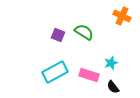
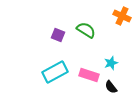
green semicircle: moved 2 px right, 2 px up
black semicircle: moved 2 px left
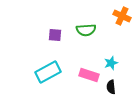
green semicircle: rotated 144 degrees clockwise
purple square: moved 3 px left; rotated 16 degrees counterclockwise
cyan rectangle: moved 7 px left
black semicircle: rotated 32 degrees clockwise
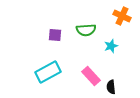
cyan star: moved 17 px up
pink rectangle: moved 2 px right, 1 px down; rotated 30 degrees clockwise
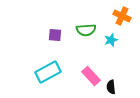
cyan star: moved 6 px up
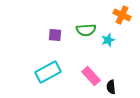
orange cross: moved 1 px up
cyan star: moved 3 px left
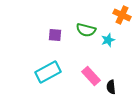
green semicircle: rotated 18 degrees clockwise
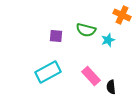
purple square: moved 1 px right, 1 px down
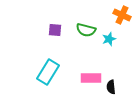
purple square: moved 1 px left, 6 px up
cyan star: moved 1 px right, 1 px up
cyan rectangle: rotated 30 degrees counterclockwise
pink rectangle: moved 2 px down; rotated 48 degrees counterclockwise
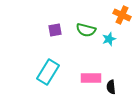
purple square: rotated 16 degrees counterclockwise
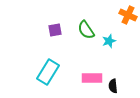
orange cross: moved 6 px right
green semicircle: rotated 42 degrees clockwise
cyan star: moved 2 px down
pink rectangle: moved 1 px right
black semicircle: moved 2 px right, 1 px up
